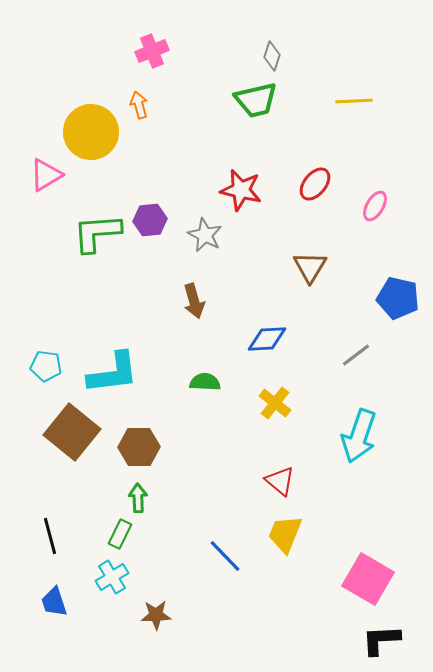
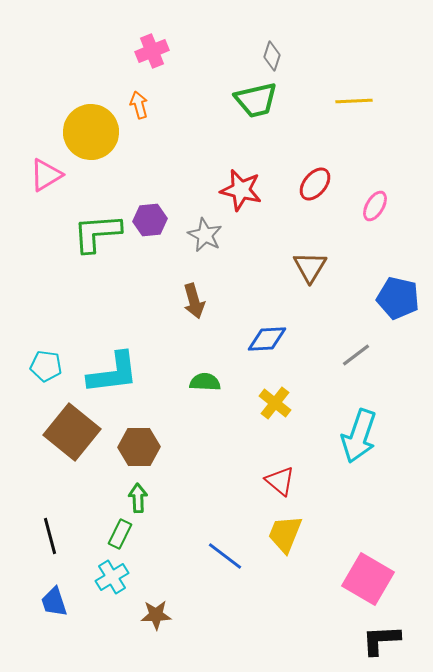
blue line: rotated 9 degrees counterclockwise
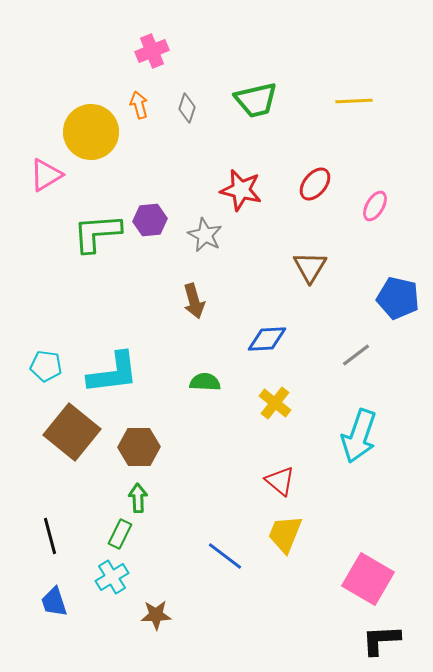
gray diamond: moved 85 px left, 52 px down
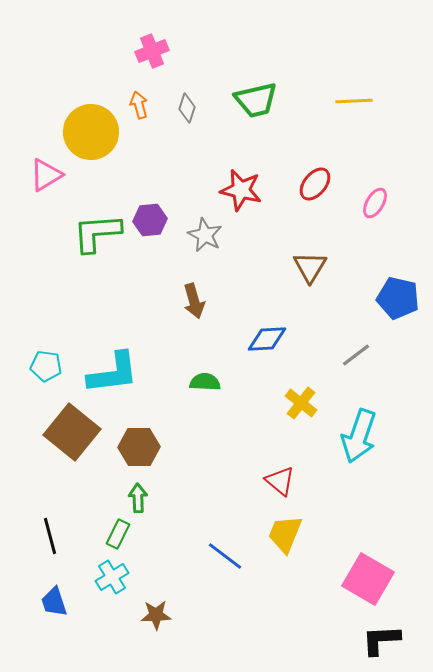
pink ellipse: moved 3 px up
yellow cross: moved 26 px right
green rectangle: moved 2 px left
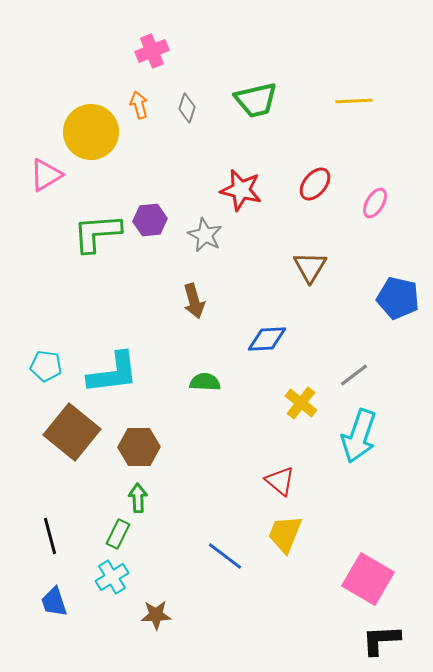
gray line: moved 2 px left, 20 px down
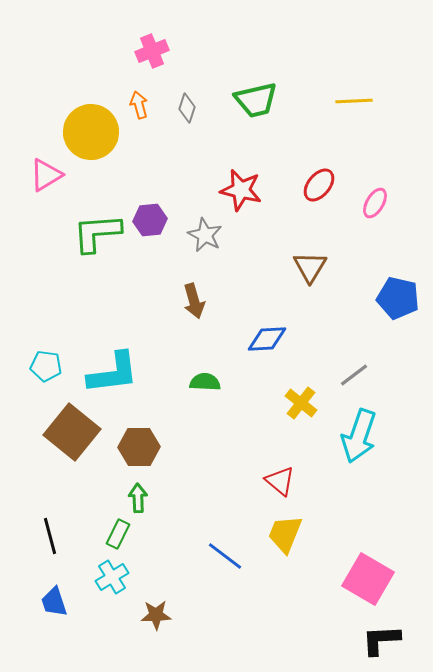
red ellipse: moved 4 px right, 1 px down
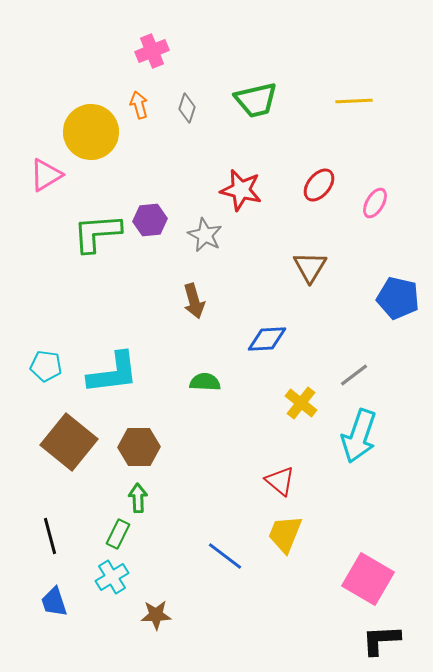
brown square: moved 3 px left, 10 px down
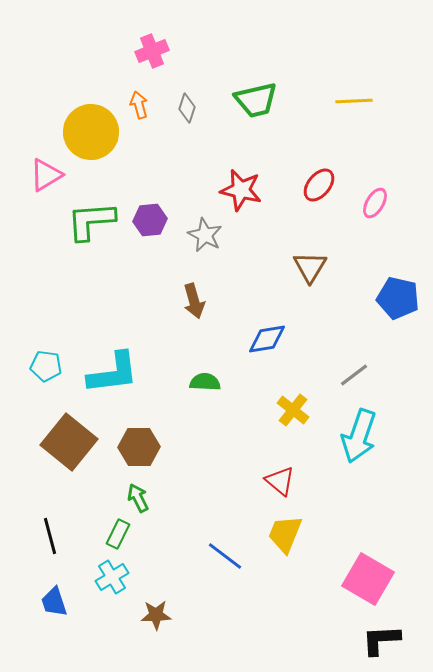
green L-shape: moved 6 px left, 12 px up
blue diamond: rotated 6 degrees counterclockwise
yellow cross: moved 8 px left, 7 px down
green arrow: rotated 24 degrees counterclockwise
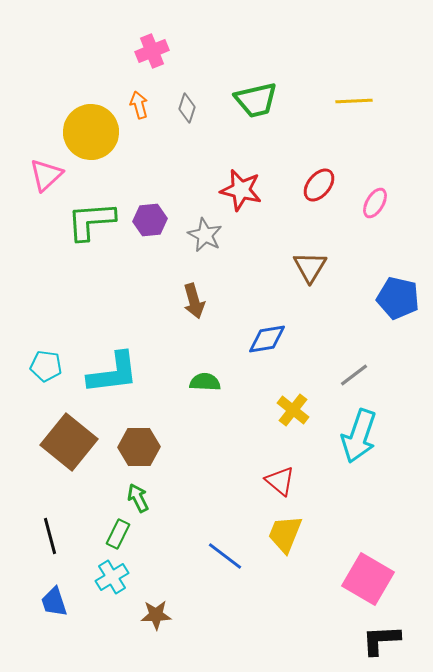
pink triangle: rotated 12 degrees counterclockwise
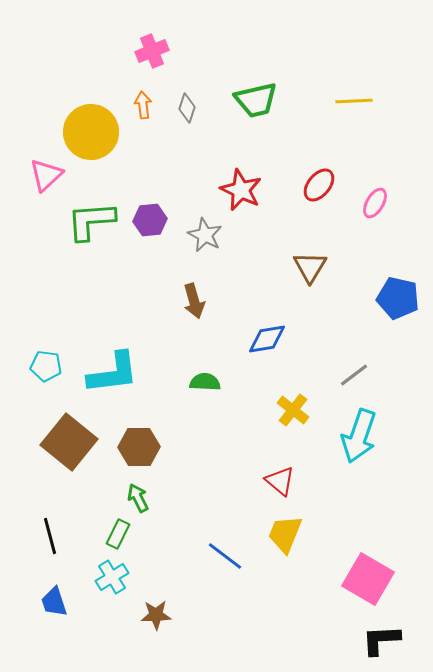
orange arrow: moved 4 px right; rotated 8 degrees clockwise
red star: rotated 12 degrees clockwise
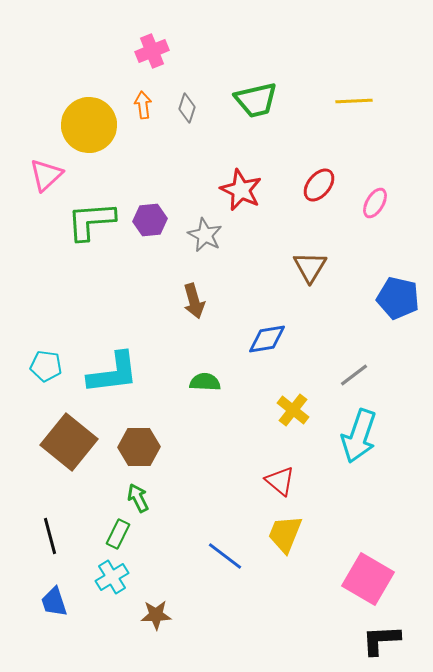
yellow circle: moved 2 px left, 7 px up
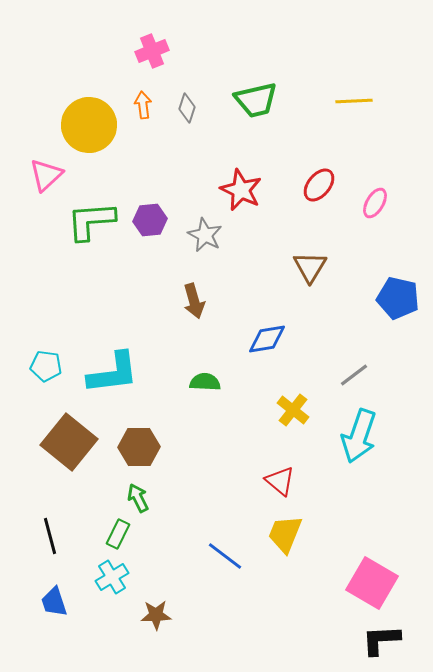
pink square: moved 4 px right, 4 px down
